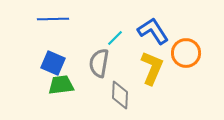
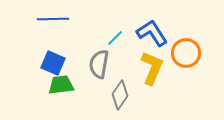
blue L-shape: moved 1 px left, 2 px down
gray semicircle: moved 1 px down
gray diamond: rotated 32 degrees clockwise
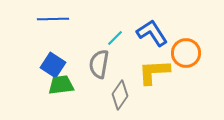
blue square: moved 2 px down; rotated 10 degrees clockwise
yellow L-shape: moved 2 px right, 4 px down; rotated 116 degrees counterclockwise
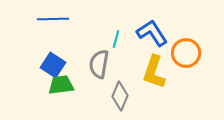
cyan line: moved 1 px right, 1 px down; rotated 30 degrees counterclockwise
yellow L-shape: rotated 68 degrees counterclockwise
gray diamond: moved 1 px down; rotated 12 degrees counterclockwise
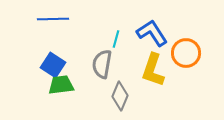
gray semicircle: moved 3 px right
yellow L-shape: moved 1 px left, 2 px up
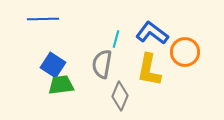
blue line: moved 10 px left
blue L-shape: rotated 20 degrees counterclockwise
orange circle: moved 1 px left, 1 px up
yellow L-shape: moved 4 px left; rotated 8 degrees counterclockwise
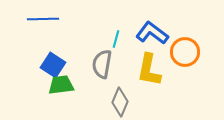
gray diamond: moved 6 px down
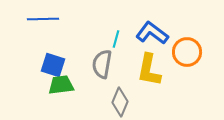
orange circle: moved 2 px right
blue square: rotated 15 degrees counterclockwise
